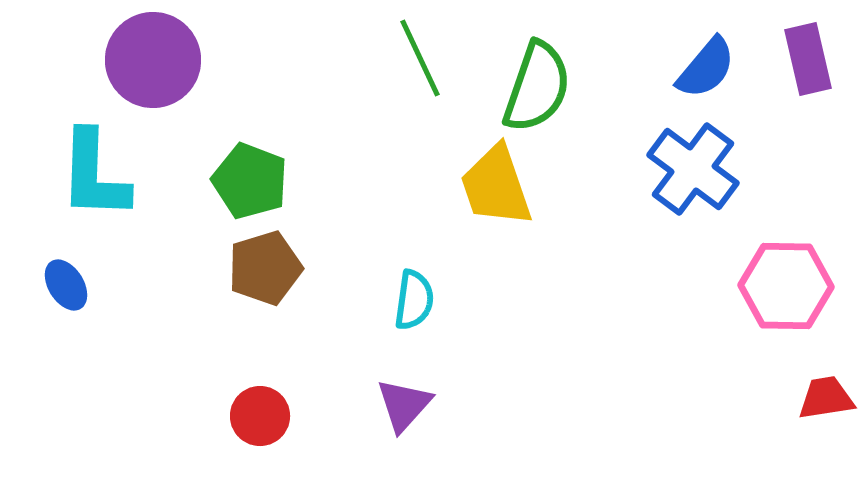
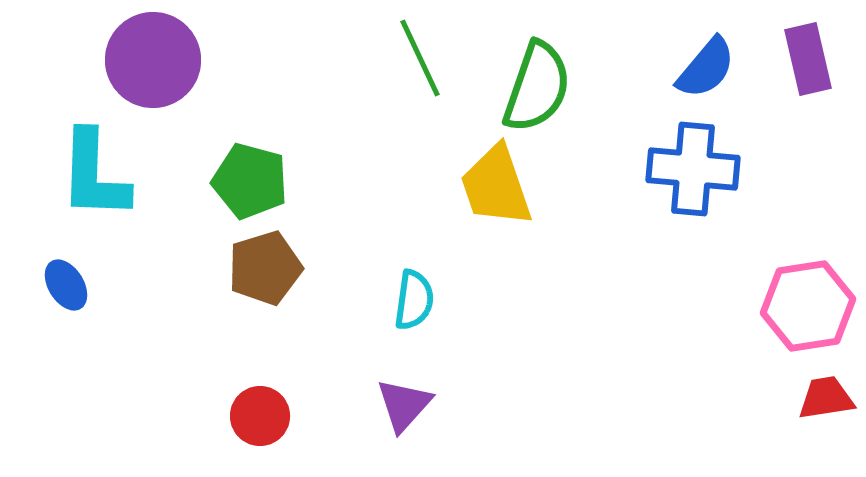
blue cross: rotated 32 degrees counterclockwise
green pentagon: rotated 6 degrees counterclockwise
pink hexagon: moved 22 px right, 20 px down; rotated 10 degrees counterclockwise
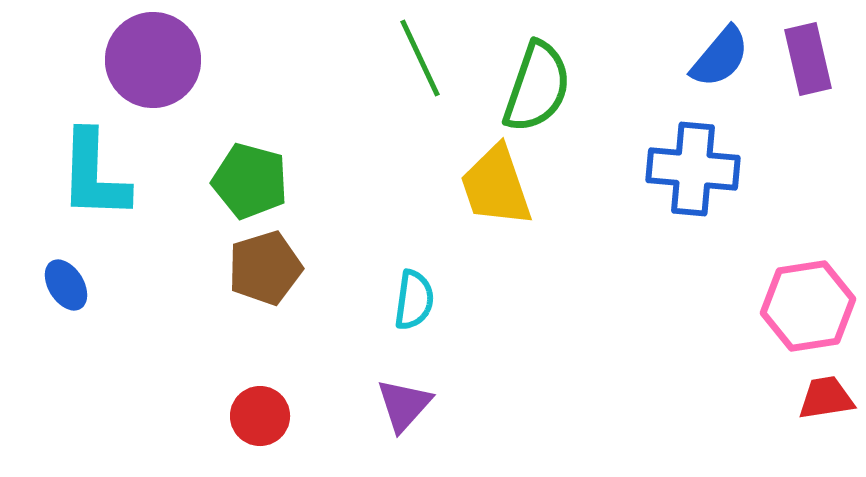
blue semicircle: moved 14 px right, 11 px up
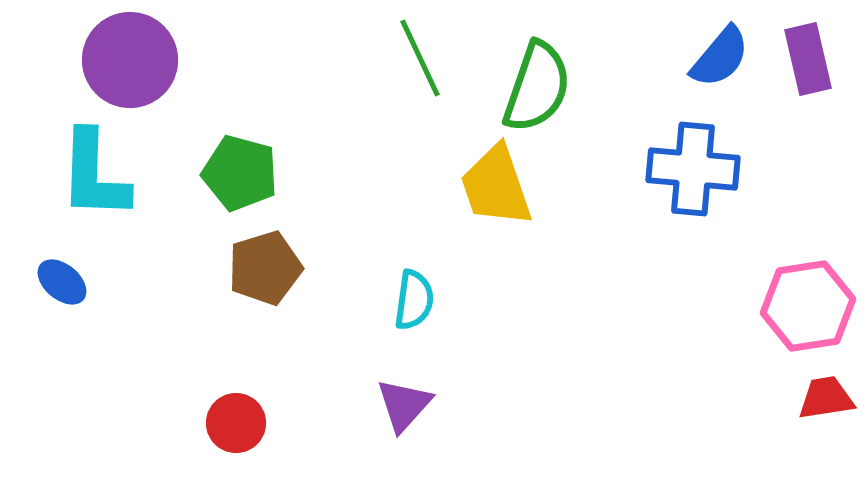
purple circle: moved 23 px left
green pentagon: moved 10 px left, 8 px up
blue ellipse: moved 4 px left, 3 px up; rotated 18 degrees counterclockwise
red circle: moved 24 px left, 7 px down
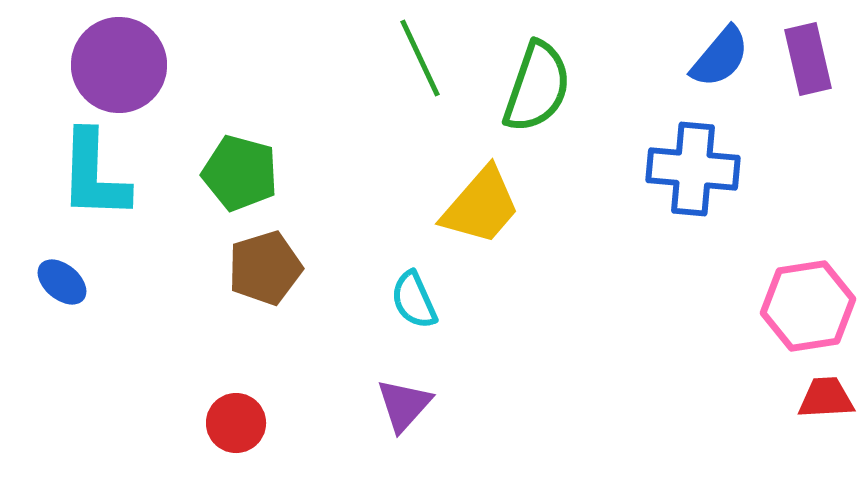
purple circle: moved 11 px left, 5 px down
yellow trapezoid: moved 15 px left, 20 px down; rotated 120 degrees counterclockwise
cyan semicircle: rotated 148 degrees clockwise
red trapezoid: rotated 6 degrees clockwise
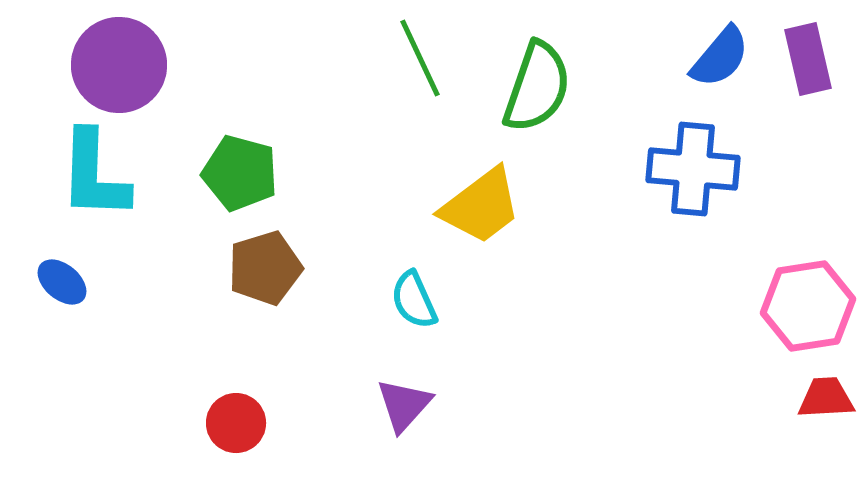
yellow trapezoid: rotated 12 degrees clockwise
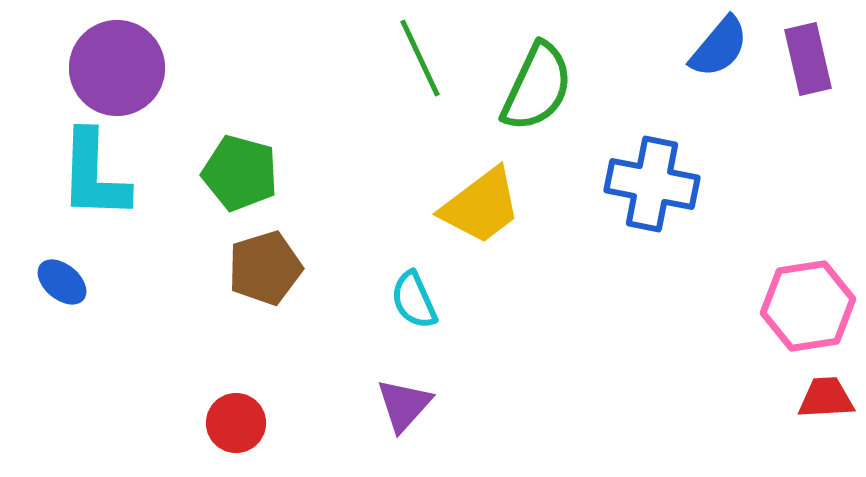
blue semicircle: moved 1 px left, 10 px up
purple circle: moved 2 px left, 3 px down
green semicircle: rotated 6 degrees clockwise
blue cross: moved 41 px left, 15 px down; rotated 6 degrees clockwise
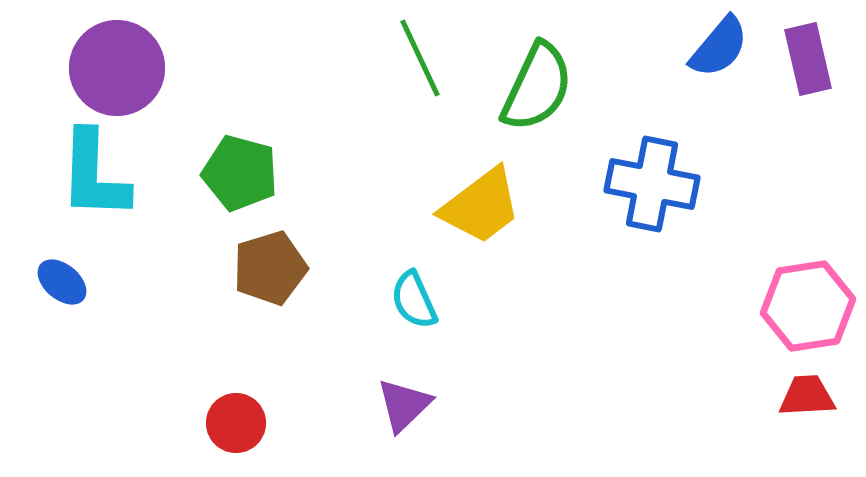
brown pentagon: moved 5 px right
red trapezoid: moved 19 px left, 2 px up
purple triangle: rotated 4 degrees clockwise
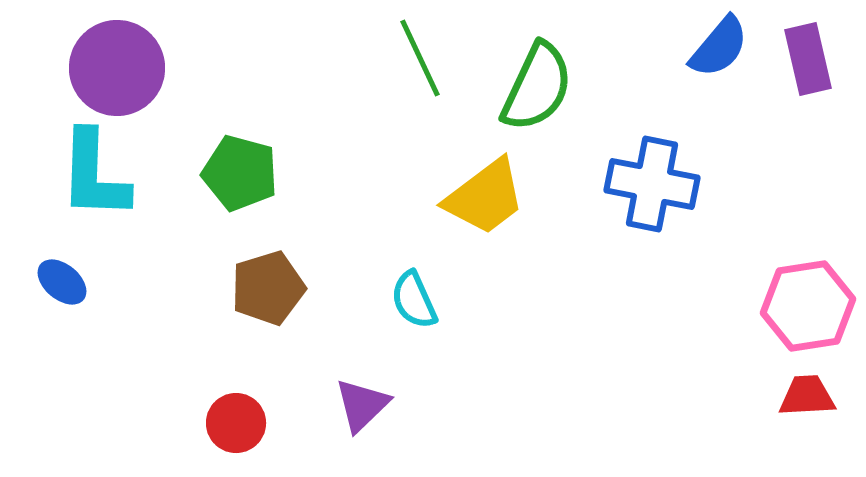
yellow trapezoid: moved 4 px right, 9 px up
brown pentagon: moved 2 px left, 20 px down
purple triangle: moved 42 px left
